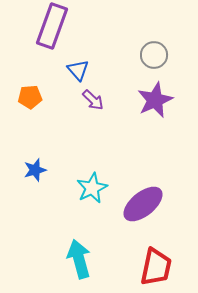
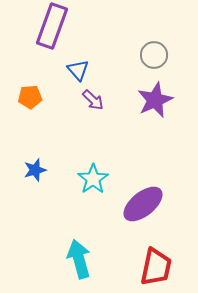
cyan star: moved 1 px right, 9 px up; rotated 8 degrees counterclockwise
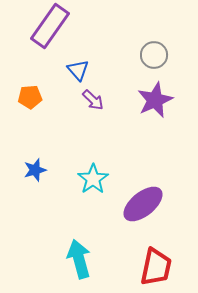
purple rectangle: moved 2 px left; rotated 15 degrees clockwise
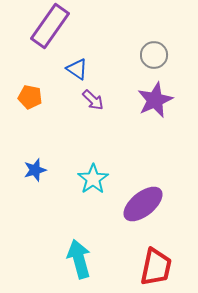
blue triangle: moved 1 px left, 1 px up; rotated 15 degrees counterclockwise
orange pentagon: rotated 15 degrees clockwise
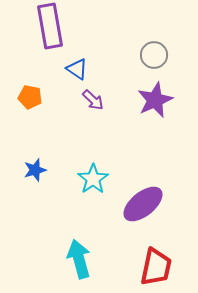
purple rectangle: rotated 45 degrees counterclockwise
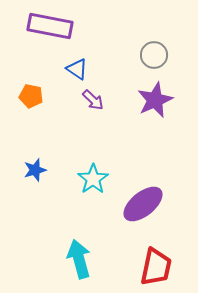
purple rectangle: rotated 69 degrees counterclockwise
orange pentagon: moved 1 px right, 1 px up
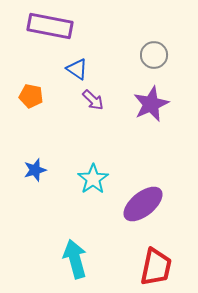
purple star: moved 4 px left, 4 px down
cyan arrow: moved 4 px left
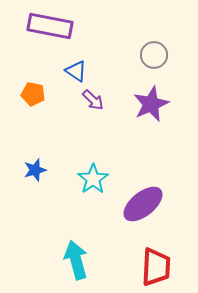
blue triangle: moved 1 px left, 2 px down
orange pentagon: moved 2 px right, 2 px up
cyan arrow: moved 1 px right, 1 px down
red trapezoid: rotated 9 degrees counterclockwise
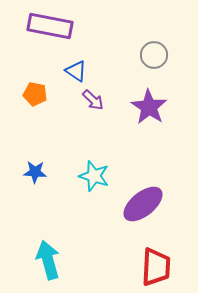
orange pentagon: moved 2 px right
purple star: moved 2 px left, 3 px down; rotated 15 degrees counterclockwise
blue star: moved 2 px down; rotated 20 degrees clockwise
cyan star: moved 1 px right, 3 px up; rotated 20 degrees counterclockwise
cyan arrow: moved 28 px left
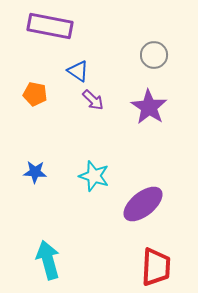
blue triangle: moved 2 px right
